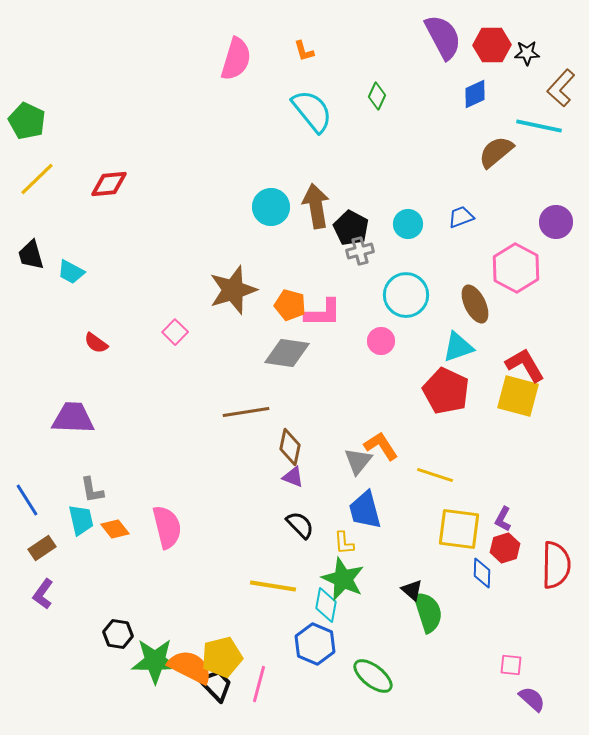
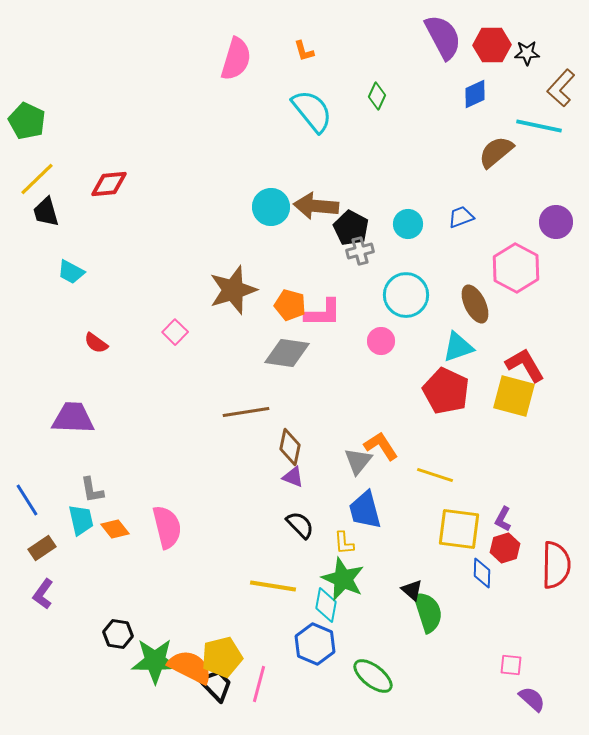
brown arrow at (316, 206): rotated 75 degrees counterclockwise
black trapezoid at (31, 255): moved 15 px right, 43 px up
yellow square at (518, 396): moved 4 px left
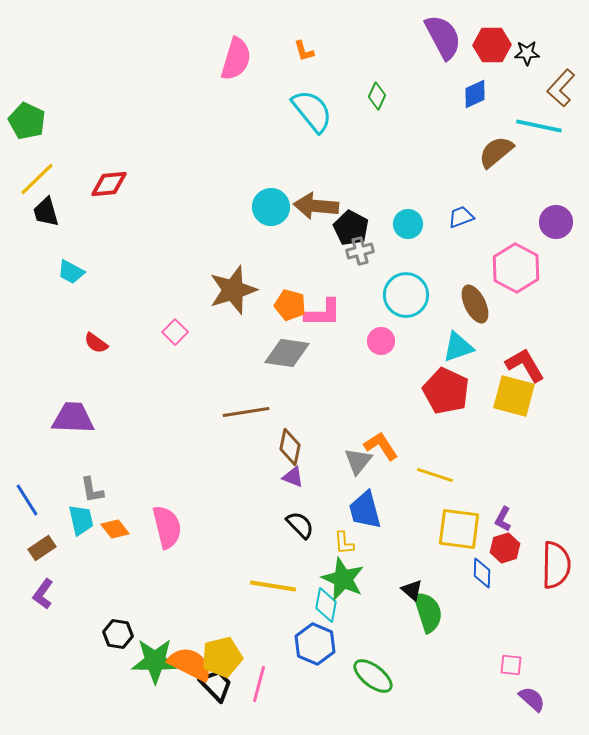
orange semicircle at (190, 667): moved 3 px up
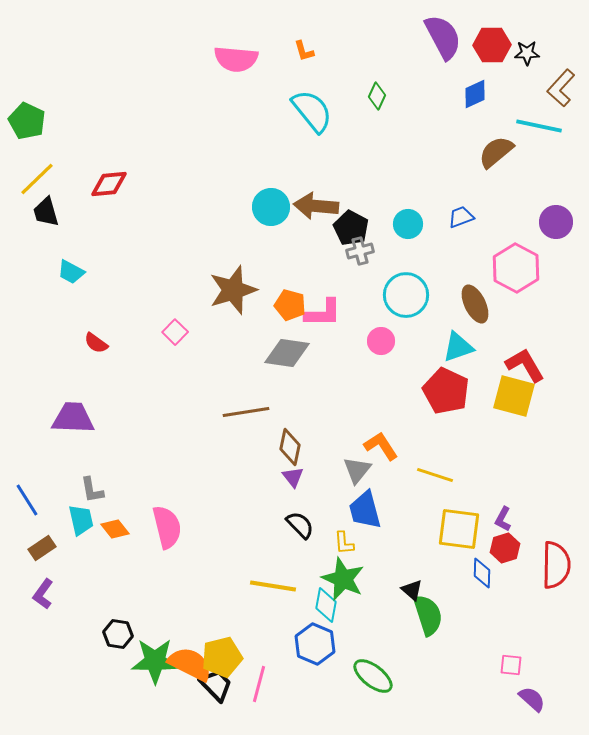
pink semicircle at (236, 59): rotated 78 degrees clockwise
gray triangle at (358, 461): moved 1 px left, 9 px down
purple triangle at (293, 477): rotated 30 degrees clockwise
green semicircle at (428, 612): moved 3 px down
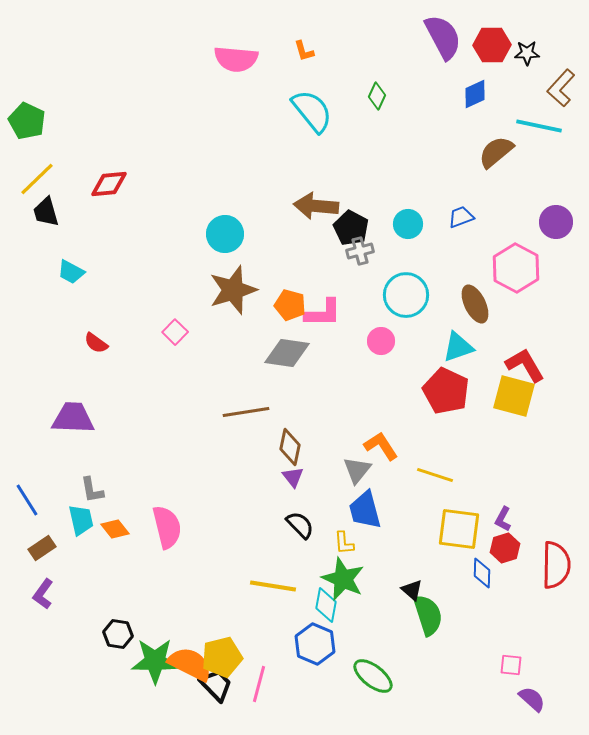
cyan circle at (271, 207): moved 46 px left, 27 px down
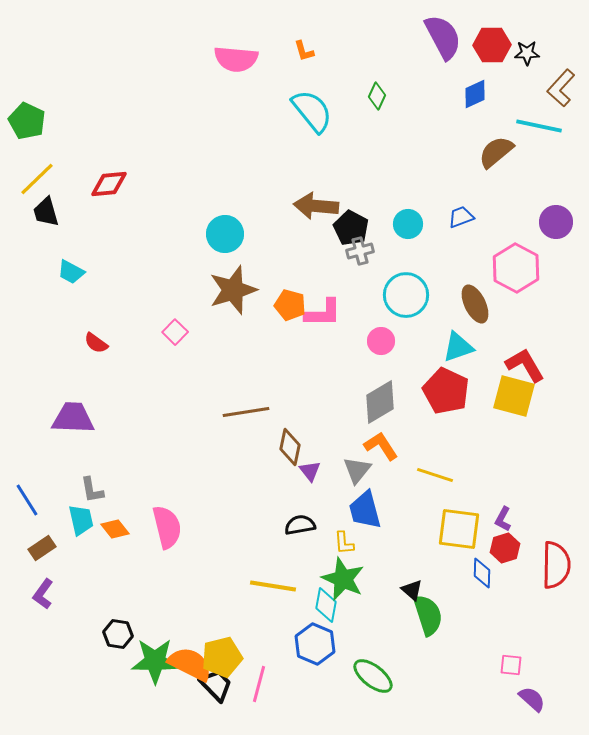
gray diamond at (287, 353): moved 93 px right, 49 px down; rotated 39 degrees counterclockwise
purple triangle at (293, 477): moved 17 px right, 6 px up
black semicircle at (300, 525): rotated 56 degrees counterclockwise
